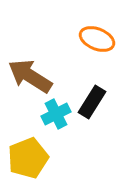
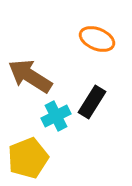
cyan cross: moved 2 px down
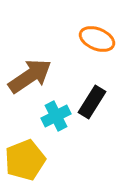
brown arrow: rotated 114 degrees clockwise
yellow pentagon: moved 3 px left, 2 px down
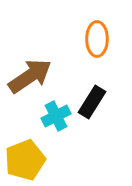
orange ellipse: rotated 68 degrees clockwise
